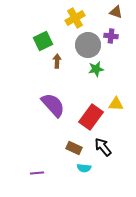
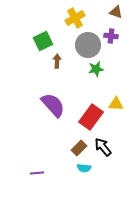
brown rectangle: moved 5 px right; rotated 70 degrees counterclockwise
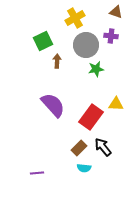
gray circle: moved 2 px left
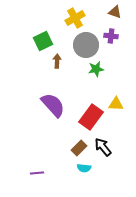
brown triangle: moved 1 px left
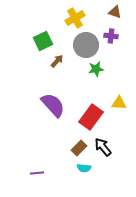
brown arrow: rotated 40 degrees clockwise
yellow triangle: moved 3 px right, 1 px up
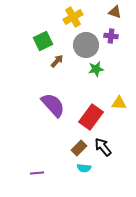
yellow cross: moved 2 px left, 1 px up
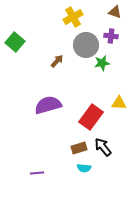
green square: moved 28 px left, 1 px down; rotated 24 degrees counterclockwise
green star: moved 6 px right, 6 px up
purple semicircle: moved 5 px left; rotated 64 degrees counterclockwise
brown rectangle: rotated 28 degrees clockwise
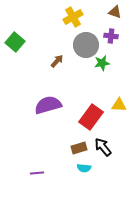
yellow triangle: moved 2 px down
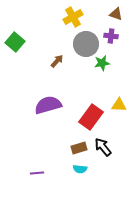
brown triangle: moved 1 px right, 2 px down
gray circle: moved 1 px up
cyan semicircle: moved 4 px left, 1 px down
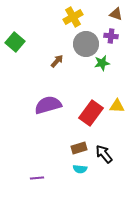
yellow triangle: moved 2 px left, 1 px down
red rectangle: moved 4 px up
black arrow: moved 1 px right, 7 px down
purple line: moved 5 px down
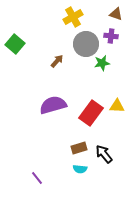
green square: moved 2 px down
purple semicircle: moved 5 px right
purple line: rotated 56 degrees clockwise
